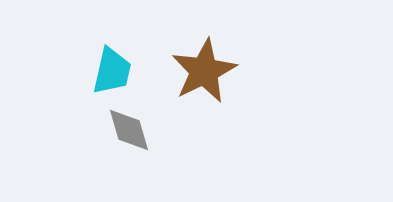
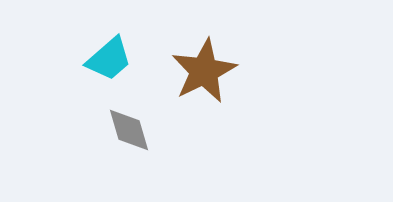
cyan trapezoid: moved 3 px left, 12 px up; rotated 36 degrees clockwise
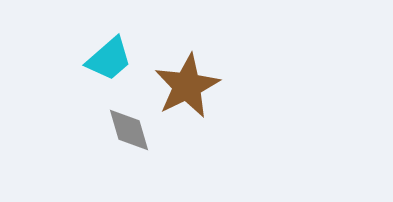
brown star: moved 17 px left, 15 px down
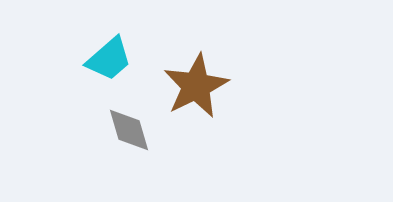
brown star: moved 9 px right
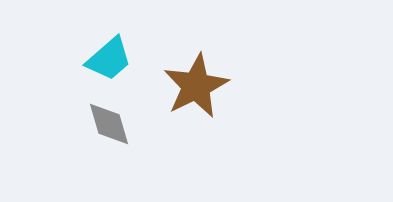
gray diamond: moved 20 px left, 6 px up
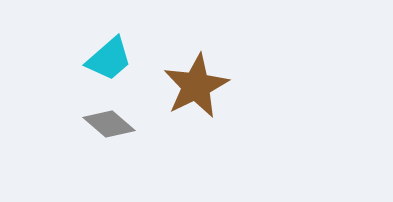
gray diamond: rotated 33 degrees counterclockwise
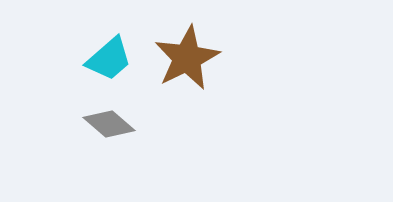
brown star: moved 9 px left, 28 px up
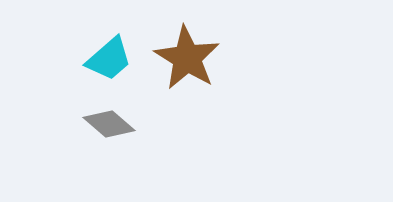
brown star: rotated 14 degrees counterclockwise
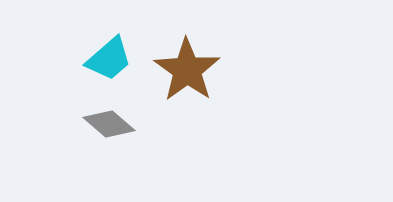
brown star: moved 12 px down; rotated 4 degrees clockwise
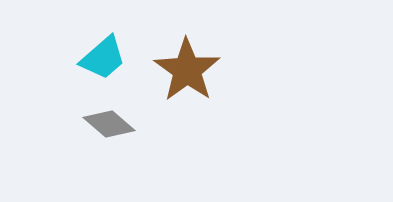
cyan trapezoid: moved 6 px left, 1 px up
